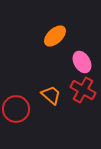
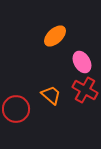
red cross: moved 2 px right
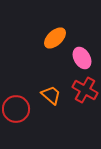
orange ellipse: moved 2 px down
pink ellipse: moved 4 px up
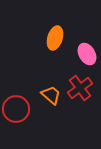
orange ellipse: rotated 30 degrees counterclockwise
pink ellipse: moved 5 px right, 4 px up
red cross: moved 5 px left, 2 px up; rotated 25 degrees clockwise
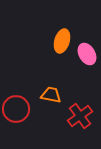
orange ellipse: moved 7 px right, 3 px down
red cross: moved 28 px down
orange trapezoid: rotated 30 degrees counterclockwise
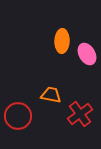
orange ellipse: rotated 15 degrees counterclockwise
red circle: moved 2 px right, 7 px down
red cross: moved 2 px up
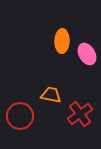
red circle: moved 2 px right
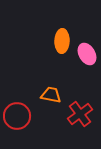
red circle: moved 3 px left
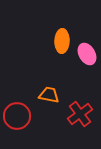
orange trapezoid: moved 2 px left
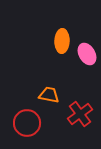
red circle: moved 10 px right, 7 px down
